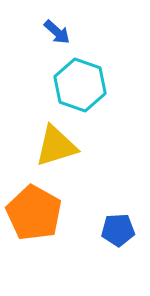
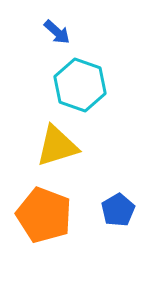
yellow triangle: moved 1 px right
orange pentagon: moved 10 px right, 2 px down; rotated 8 degrees counterclockwise
blue pentagon: moved 20 px up; rotated 28 degrees counterclockwise
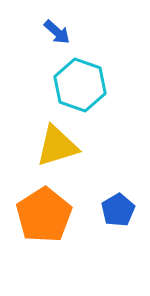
orange pentagon: rotated 18 degrees clockwise
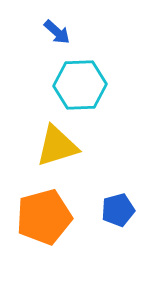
cyan hexagon: rotated 21 degrees counterclockwise
blue pentagon: rotated 16 degrees clockwise
orange pentagon: moved 2 px down; rotated 18 degrees clockwise
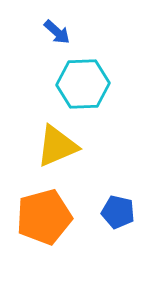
cyan hexagon: moved 3 px right, 1 px up
yellow triangle: rotated 6 degrees counterclockwise
blue pentagon: moved 2 px down; rotated 28 degrees clockwise
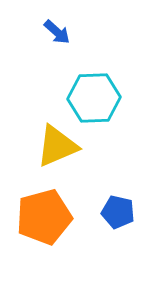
cyan hexagon: moved 11 px right, 14 px down
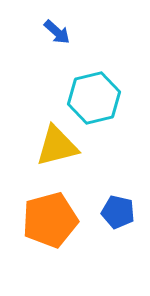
cyan hexagon: rotated 12 degrees counterclockwise
yellow triangle: rotated 9 degrees clockwise
orange pentagon: moved 6 px right, 3 px down
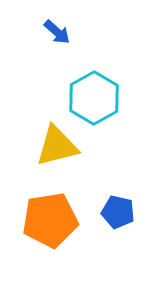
cyan hexagon: rotated 15 degrees counterclockwise
orange pentagon: rotated 6 degrees clockwise
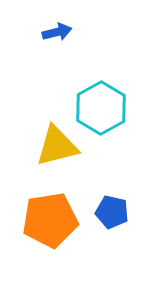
blue arrow: rotated 56 degrees counterclockwise
cyan hexagon: moved 7 px right, 10 px down
blue pentagon: moved 6 px left
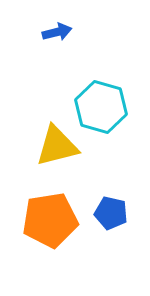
cyan hexagon: moved 1 px up; rotated 15 degrees counterclockwise
blue pentagon: moved 1 px left, 1 px down
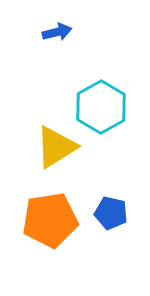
cyan hexagon: rotated 15 degrees clockwise
yellow triangle: moved 1 px left, 1 px down; rotated 18 degrees counterclockwise
